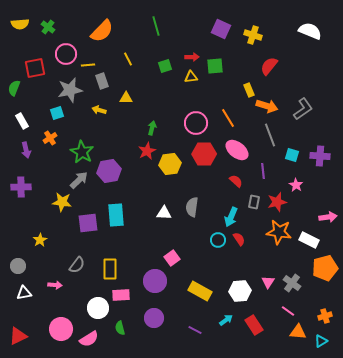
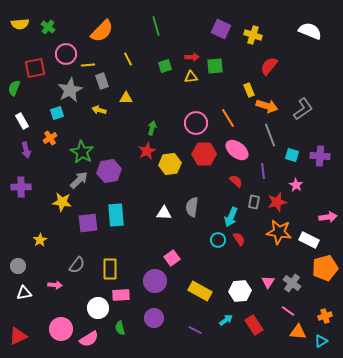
gray star at (70, 90): rotated 15 degrees counterclockwise
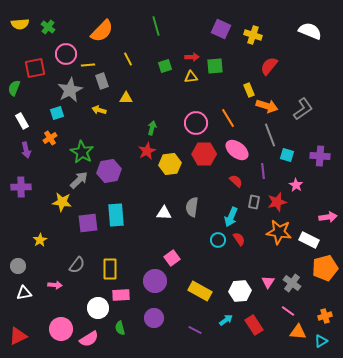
cyan square at (292, 155): moved 5 px left
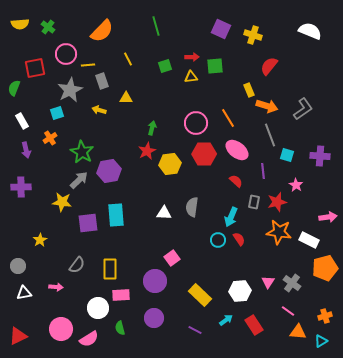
pink arrow at (55, 285): moved 1 px right, 2 px down
yellow rectangle at (200, 291): moved 4 px down; rotated 15 degrees clockwise
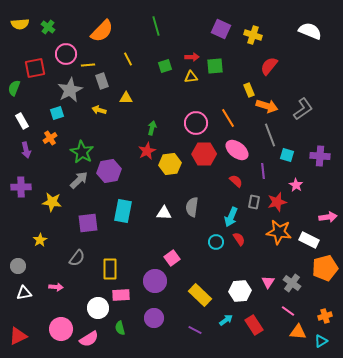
yellow star at (62, 202): moved 10 px left
cyan rectangle at (116, 215): moved 7 px right, 4 px up; rotated 15 degrees clockwise
cyan circle at (218, 240): moved 2 px left, 2 px down
gray semicircle at (77, 265): moved 7 px up
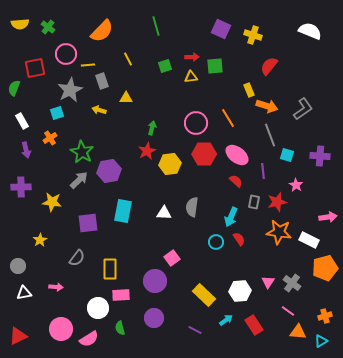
pink ellipse at (237, 150): moved 5 px down
yellow rectangle at (200, 295): moved 4 px right
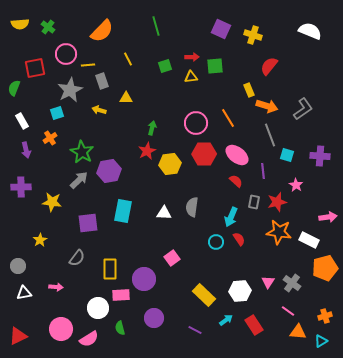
purple circle at (155, 281): moved 11 px left, 2 px up
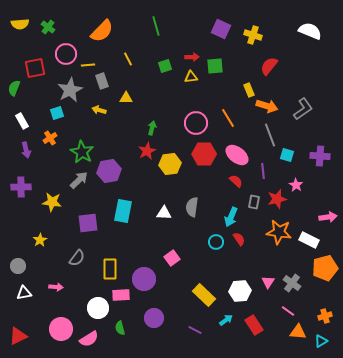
red star at (277, 202): moved 3 px up
